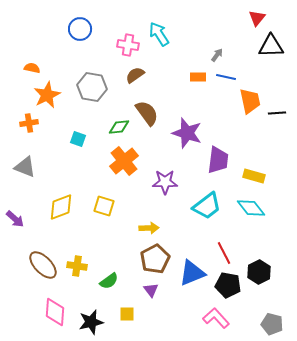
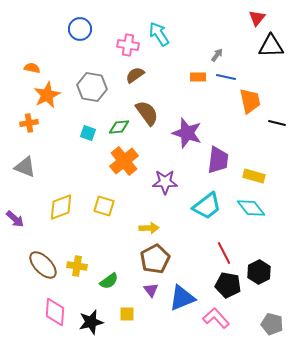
black line at (277, 113): moved 10 px down; rotated 18 degrees clockwise
cyan square at (78, 139): moved 10 px right, 6 px up
blue triangle at (192, 273): moved 10 px left, 25 px down
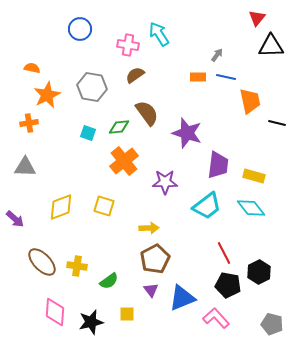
purple trapezoid at (218, 160): moved 5 px down
gray triangle at (25, 167): rotated 20 degrees counterclockwise
brown ellipse at (43, 265): moved 1 px left, 3 px up
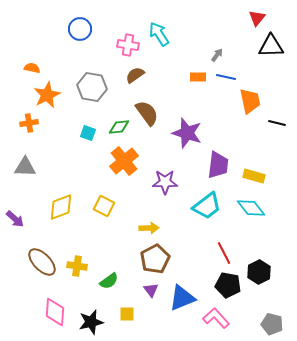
yellow square at (104, 206): rotated 10 degrees clockwise
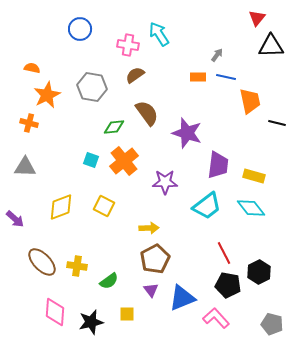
orange cross at (29, 123): rotated 24 degrees clockwise
green diamond at (119, 127): moved 5 px left
cyan square at (88, 133): moved 3 px right, 27 px down
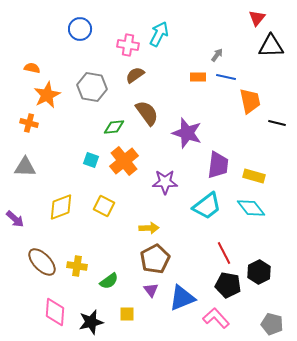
cyan arrow at (159, 34): rotated 60 degrees clockwise
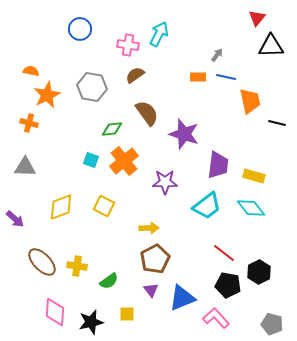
orange semicircle at (32, 68): moved 1 px left, 3 px down
green diamond at (114, 127): moved 2 px left, 2 px down
purple star at (187, 133): moved 3 px left, 1 px down
red line at (224, 253): rotated 25 degrees counterclockwise
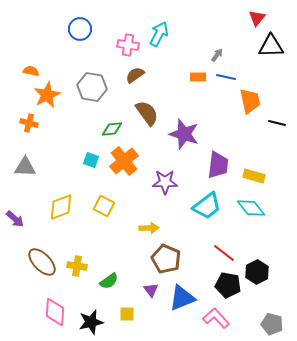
brown pentagon at (155, 259): moved 11 px right; rotated 20 degrees counterclockwise
black hexagon at (259, 272): moved 2 px left
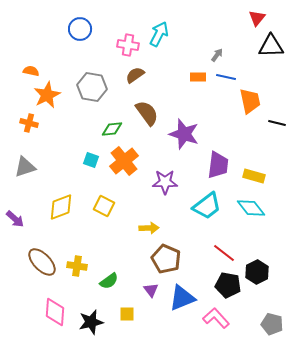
gray triangle at (25, 167): rotated 20 degrees counterclockwise
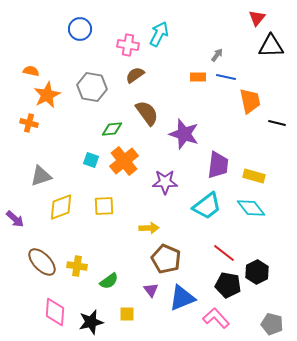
gray triangle at (25, 167): moved 16 px right, 9 px down
yellow square at (104, 206): rotated 30 degrees counterclockwise
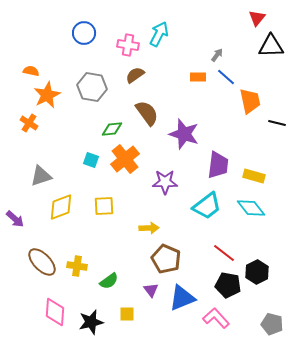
blue circle at (80, 29): moved 4 px right, 4 px down
blue line at (226, 77): rotated 30 degrees clockwise
orange cross at (29, 123): rotated 18 degrees clockwise
orange cross at (124, 161): moved 1 px right, 2 px up
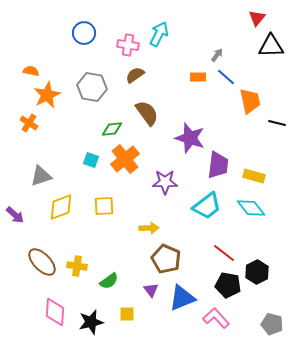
purple star at (184, 134): moved 6 px right, 4 px down
purple arrow at (15, 219): moved 4 px up
